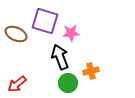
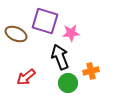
red arrow: moved 9 px right, 7 px up
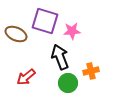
pink star: moved 1 px right, 2 px up
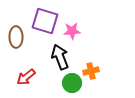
brown ellipse: moved 3 px down; rotated 65 degrees clockwise
green circle: moved 4 px right
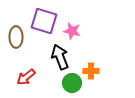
purple square: moved 1 px left
pink star: rotated 18 degrees clockwise
orange cross: rotated 14 degrees clockwise
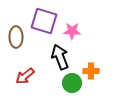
pink star: rotated 12 degrees counterclockwise
red arrow: moved 1 px left, 1 px up
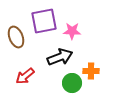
purple square: rotated 28 degrees counterclockwise
brown ellipse: rotated 20 degrees counterclockwise
black arrow: rotated 90 degrees clockwise
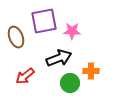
black arrow: moved 1 px left, 1 px down
green circle: moved 2 px left
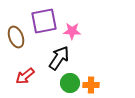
black arrow: rotated 35 degrees counterclockwise
orange cross: moved 14 px down
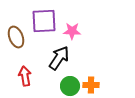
purple square: rotated 8 degrees clockwise
red arrow: rotated 120 degrees clockwise
green circle: moved 3 px down
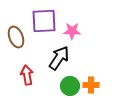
red arrow: moved 2 px right, 1 px up
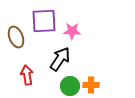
black arrow: moved 1 px right, 1 px down
